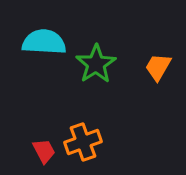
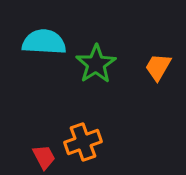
red trapezoid: moved 6 px down
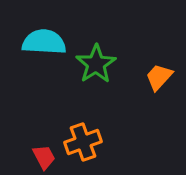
orange trapezoid: moved 1 px right, 10 px down; rotated 12 degrees clockwise
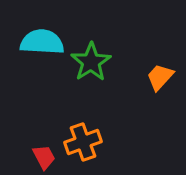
cyan semicircle: moved 2 px left
green star: moved 5 px left, 2 px up
orange trapezoid: moved 1 px right
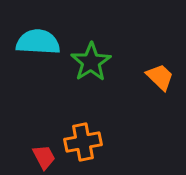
cyan semicircle: moved 4 px left
orange trapezoid: rotated 92 degrees clockwise
orange cross: rotated 9 degrees clockwise
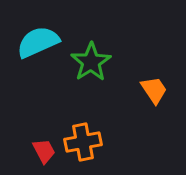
cyan semicircle: rotated 27 degrees counterclockwise
orange trapezoid: moved 6 px left, 13 px down; rotated 12 degrees clockwise
red trapezoid: moved 6 px up
